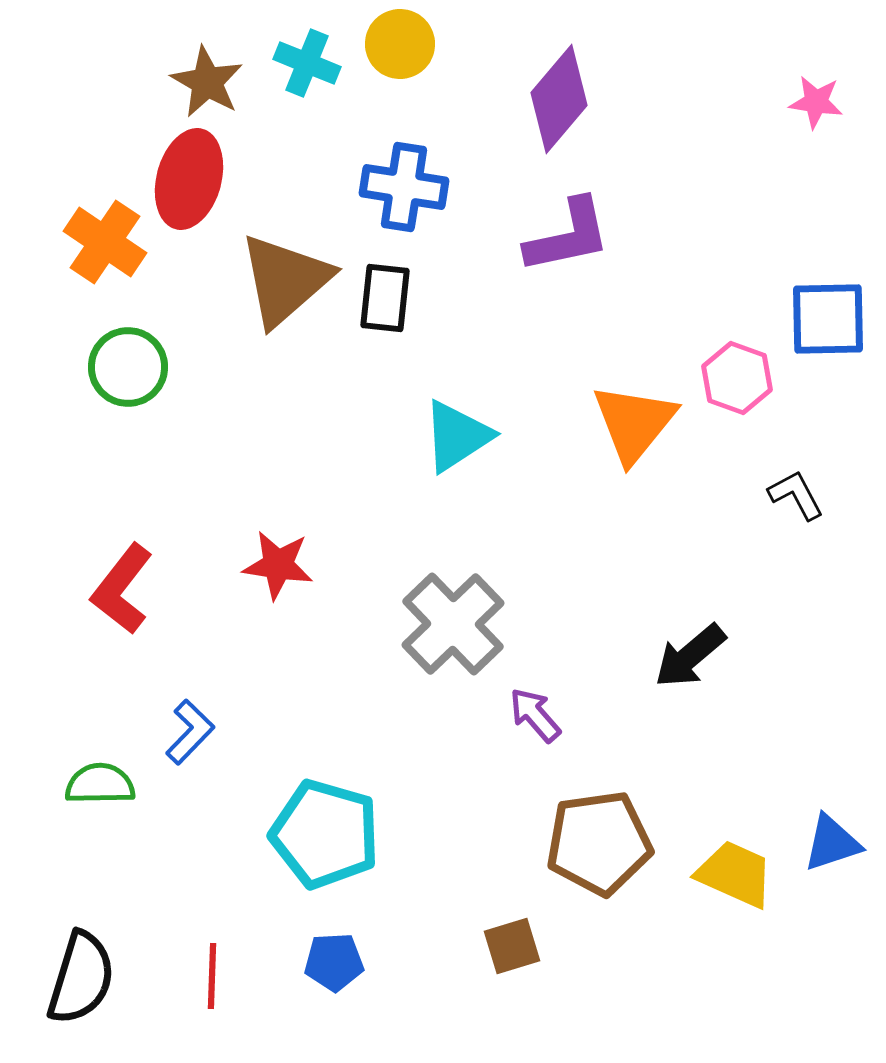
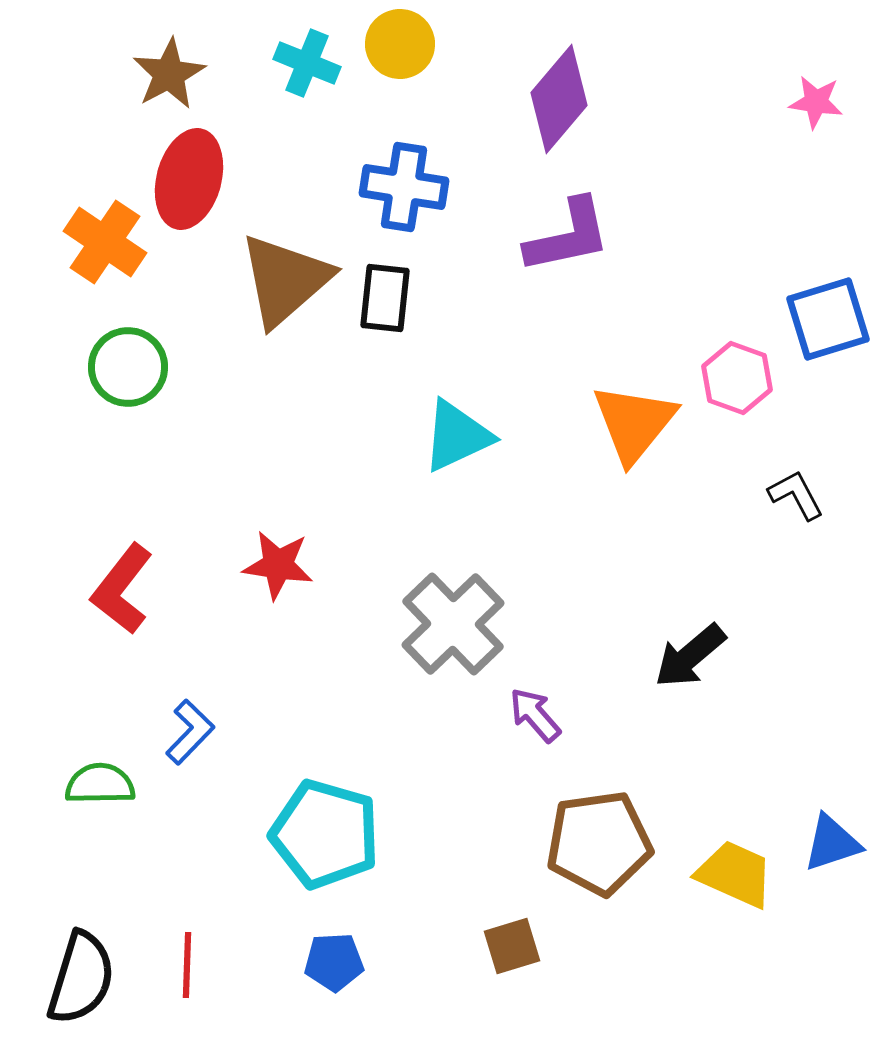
brown star: moved 38 px left, 8 px up; rotated 14 degrees clockwise
blue square: rotated 16 degrees counterclockwise
cyan triangle: rotated 8 degrees clockwise
red line: moved 25 px left, 11 px up
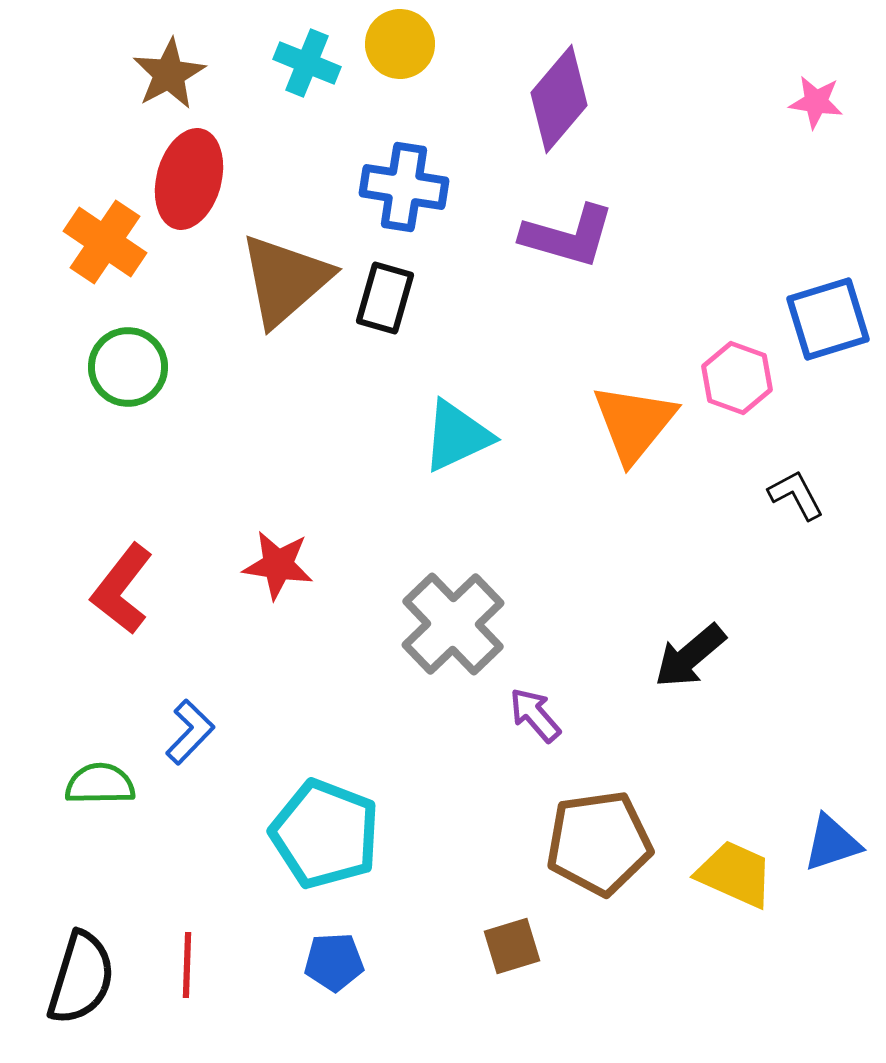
purple L-shape: rotated 28 degrees clockwise
black rectangle: rotated 10 degrees clockwise
cyan pentagon: rotated 5 degrees clockwise
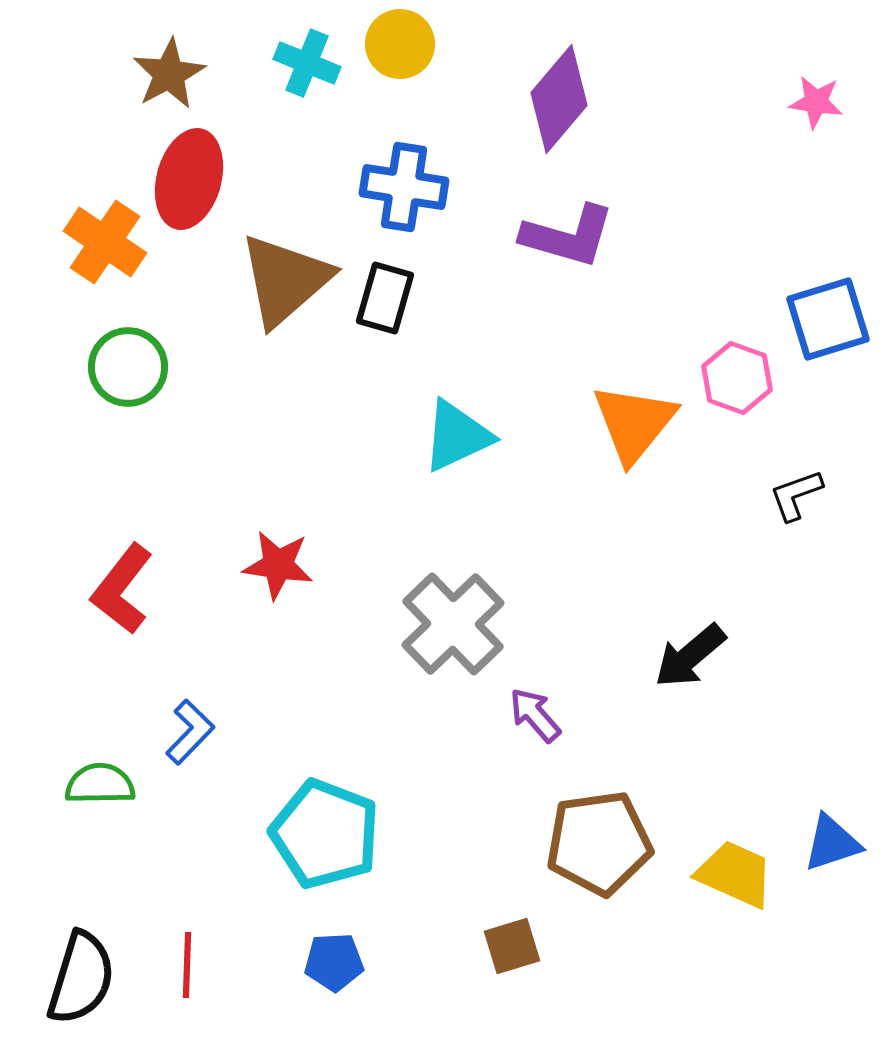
black L-shape: rotated 82 degrees counterclockwise
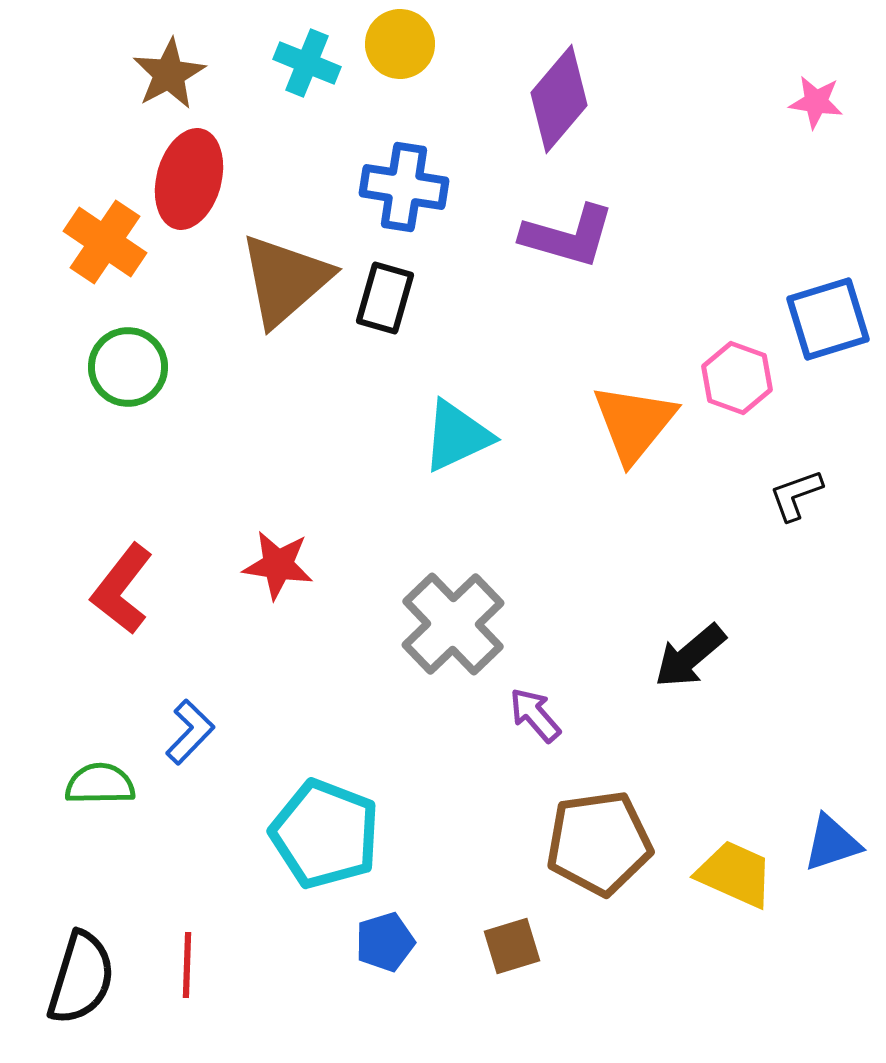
blue pentagon: moved 51 px right, 20 px up; rotated 14 degrees counterclockwise
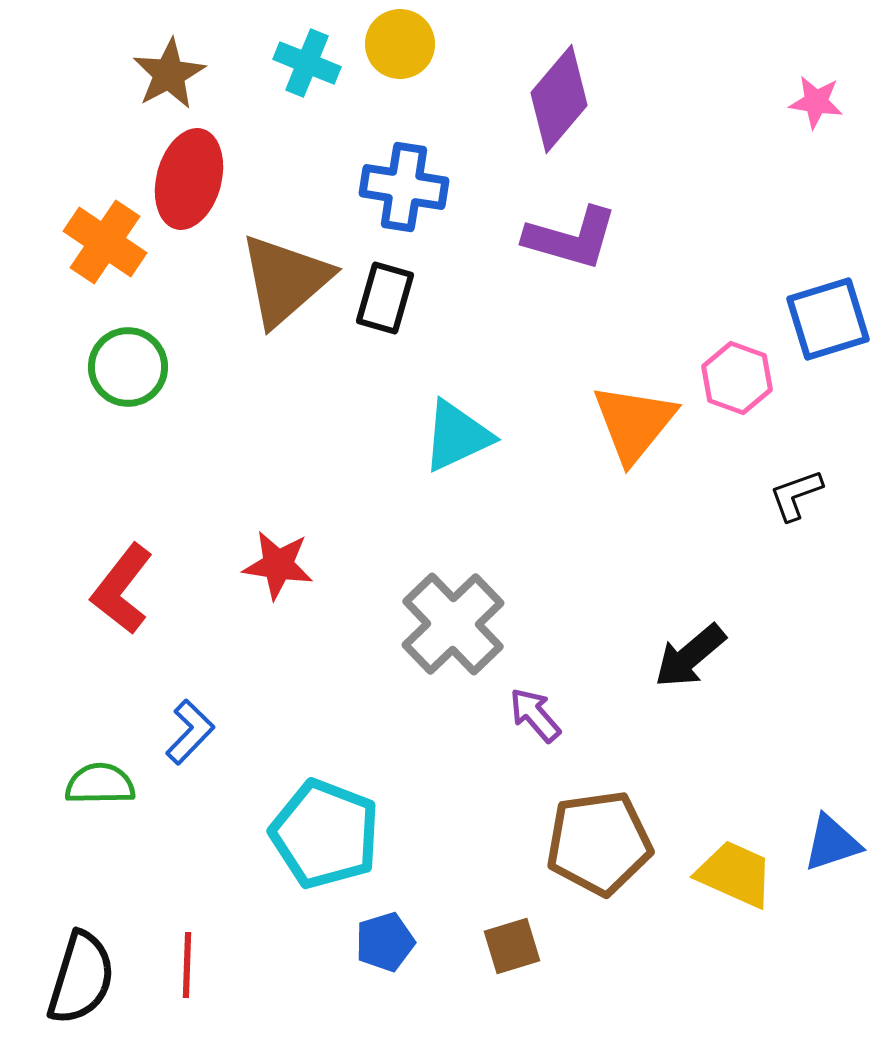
purple L-shape: moved 3 px right, 2 px down
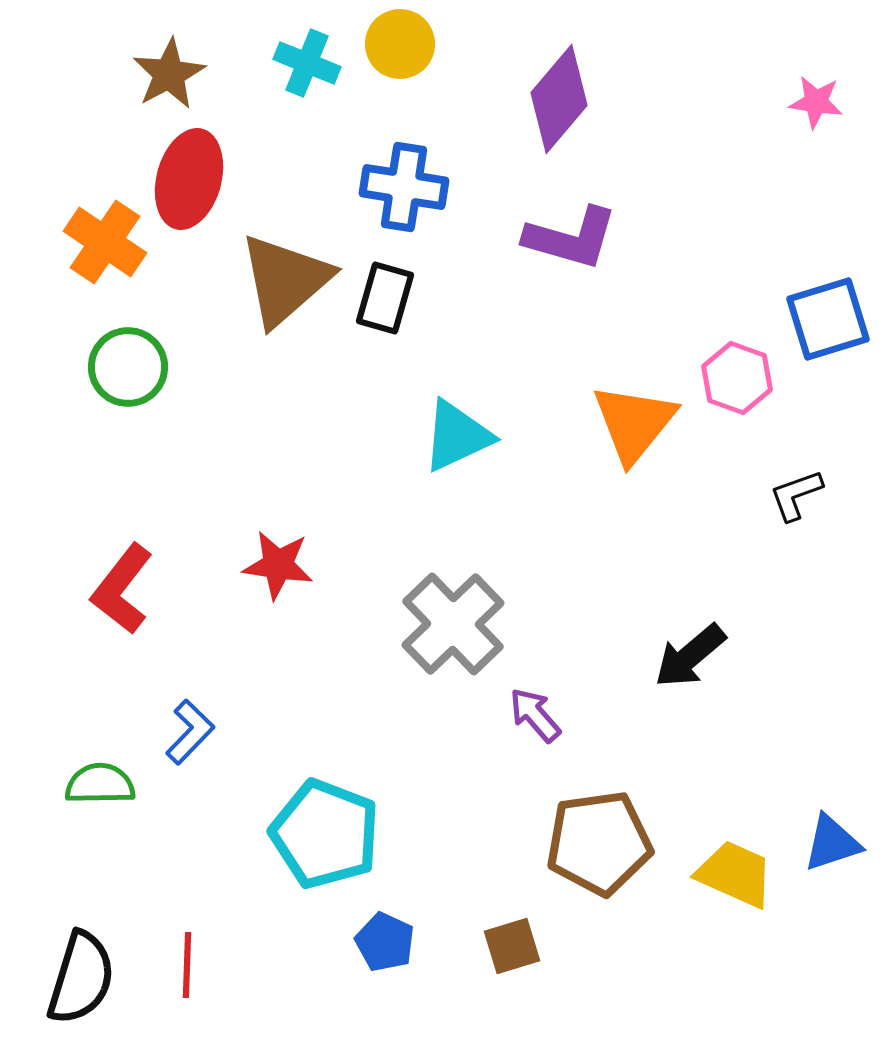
blue pentagon: rotated 30 degrees counterclockwise
